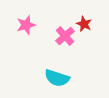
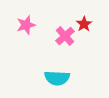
red star: rotated 14 degrees clockwise
cyan semicircle: rotated 15 degrees counterclockwise
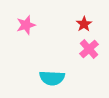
pink cross: moved 24 px right, 13 px down
cyan semicircle: moved 5 px left
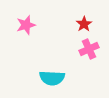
pink cross: rotated 18 degrees clockwise
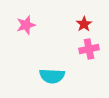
pink cross: rotated 12 degrees clockwise
cyan semicircle: moved 2 px up
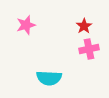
red star: moved 2 px down
cyan semicircle: moved 3 px left, 2 px down
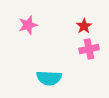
pink star: moved 2 px right
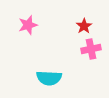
pink cross: moved 2 px right
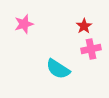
pink star: moved 4 px left, 1 px up
cyan semicircle: moved 9 px right, 9 px up; rotated 30 degrees clockwise
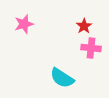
pink cross: moved 1 px up; rotated 18 degrees clockwise
cyan semicircle: moved 4 px right, 9 px down
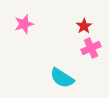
pink cross: rotated 30 degrees counterclockwise
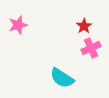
pink star: moved 6 px left, 1 px down
